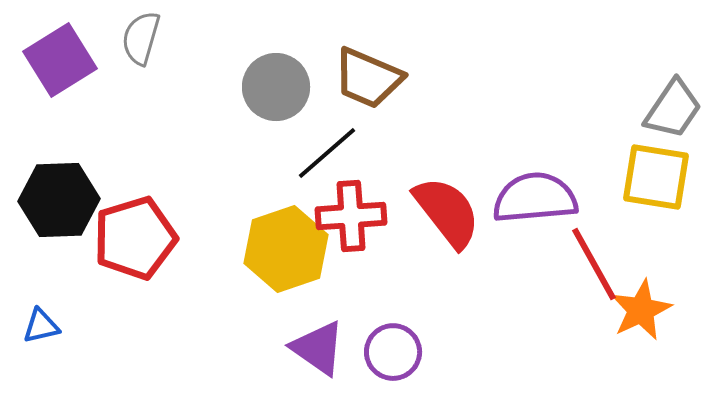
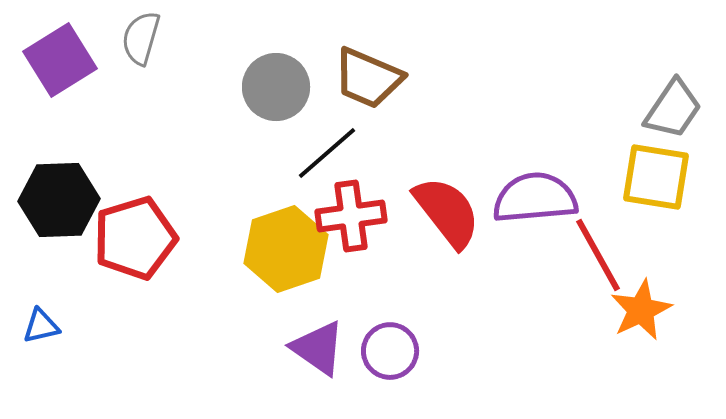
red cross: rotated 4 degrees counterclockwise
red line: moved 4 px right, 9 px up
purple circle: moved 3 px left, 1 px up
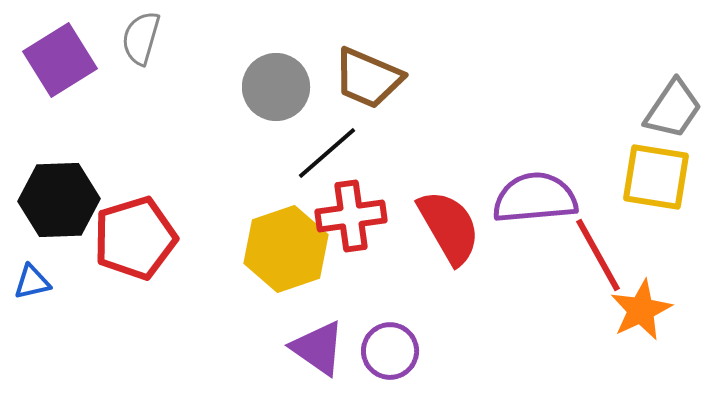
red semicircle: moved 2 px right, 15 px down; rotated 8 degrees clockwise
blue triangle: moved 9 px left, 44 px up
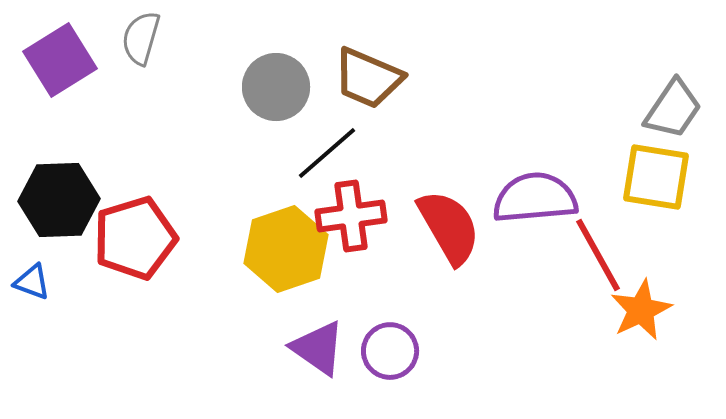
blue triangle: rotated 33 degrees clockwise
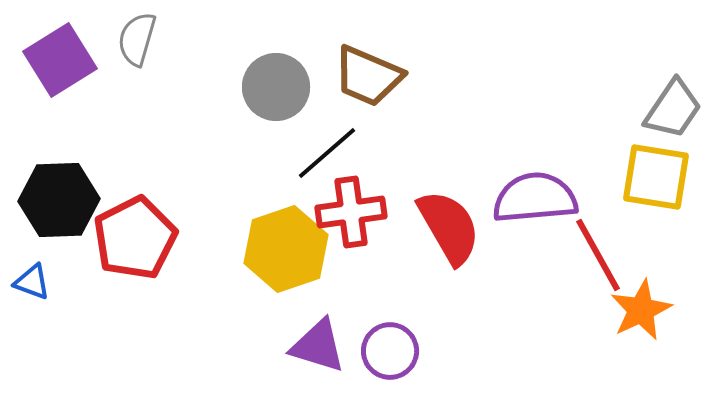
gray semicircle: moved 4 px left, 1 px down
brown trapezoid: moved 2 px up
red cross: moved 4 px up
red pentagon: rotated 10 degrees counterclockwise
purple triangle: moved 2 px up; rotated 18 degrees counterclockwise
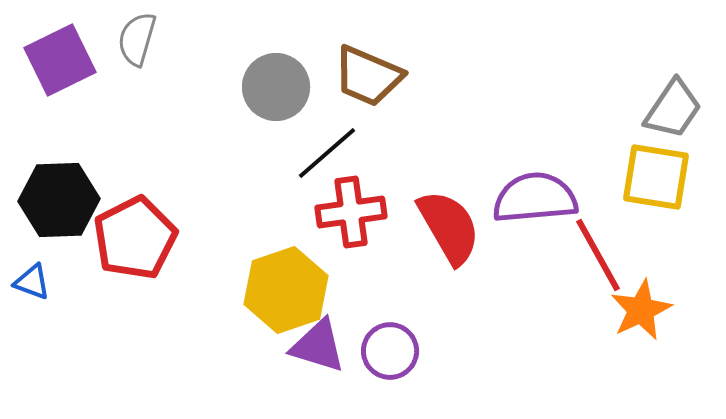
purple square: rotated 6 degrees clockwise
yellow hexagon: moved 41 px down
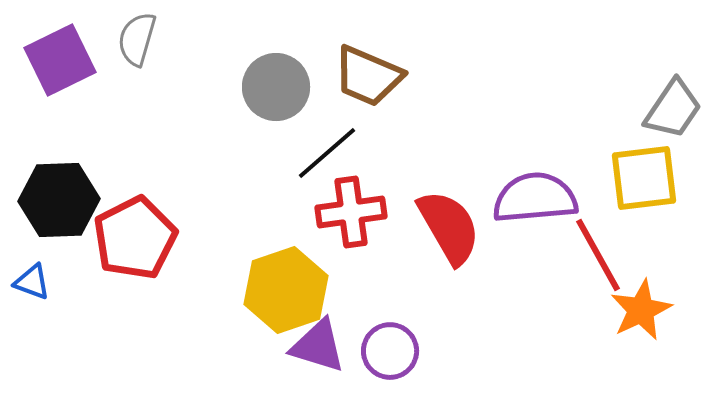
yellow square: moved 12 px left, 1 px down; rotated 16 degrees counterclockwise
